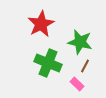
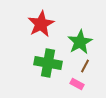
green star: rotated 30 degrees clockwise
green cross: rotated 12 degrees counterclockwise
pink rectangle: rotated 16 degrees counterclockwise
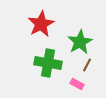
brown line: moved 2 px right, 1 px up
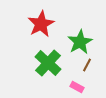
green cross: rotated 32 degrees clockwise
pink rectangle: moved 3 px down
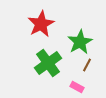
green cross: rotated 12 degrees clockwise
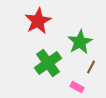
red star: moved 3 px left, 3 px up
brown line: moved 4 px right, 2 px down
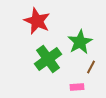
red star: moved 1 px left; rotated 20 degrees counterclockwise
green cross: moved 4 px up
pink rectangle: rotated 32 degrees counterclockwise
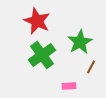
green cross: moved 6 px left, 4 px up
pink rectangle: moved 8 px left, 1 px up
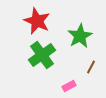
green star: moved 6 px up
pink rectangle: rotated 24 degrees counterclockwise
